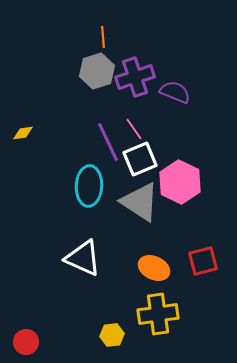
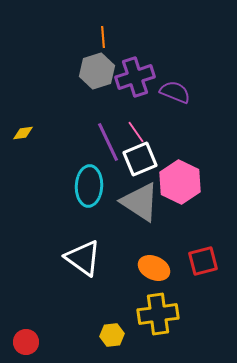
pink line: moved 2 px right, 3 px down
white triangle: rotated 12 degrees clockwise
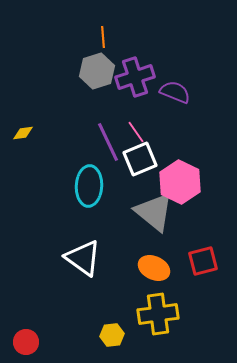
gray triangle: moved 14 px right, 10 px down; rotated 6 degrees clockwise
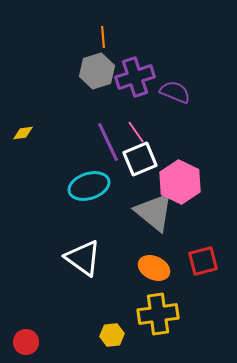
cyan ellipse: rotated 69 degrees clockwise
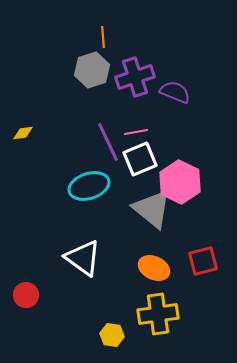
gray hexagon: moved 5 px left, 1 px up
pink line: rotated 65 degrees counterclockwise
gray triangle: moved 2 px left, 3 px up
yellow hexagon: rotated 15 degrees clockwise
red circle: moved 47 px up
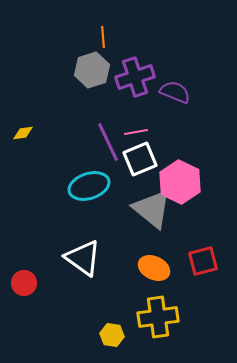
red circle: moved 2 px left, 12 px up
yellow cross: moved 3 px down
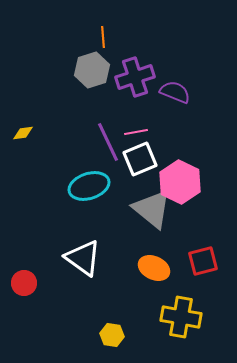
yellow cross: moved 23 px right; rotated 18 degrees clockwise
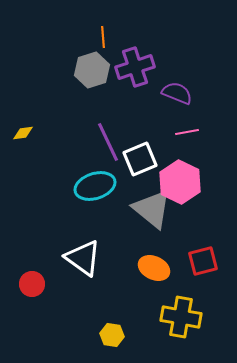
purple cross: moved 10 px up
purple semicircle: moved 2 px right, 1 px down
pink line: moved 51 px right
cyan ellipse: moved 6 px right
red circle: moved 8 px right, 1 px down
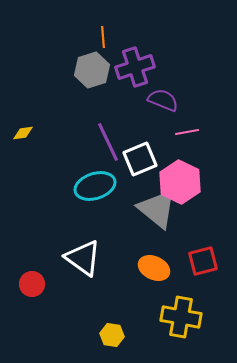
purple semicircle: moved 14 px left, 7 px down
gray triangle: moved 5 px right
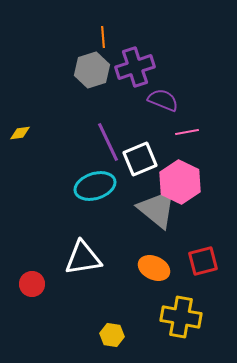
yellow diamond: moved 3 px left
white triangle: rotated 45 degrees counterclockwise
